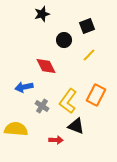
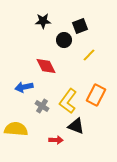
black star: moved 1 px right, 7 px down; rotated 14 degrees clockwise
black square: moved 7 px left
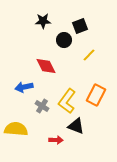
yellow L-shape: moved 1 px left
